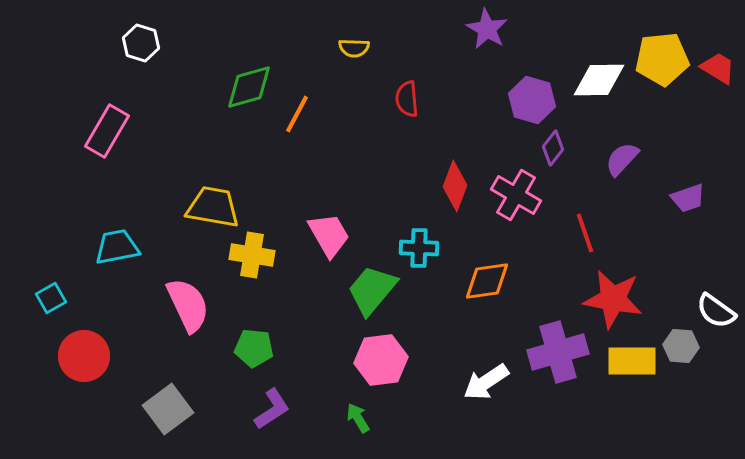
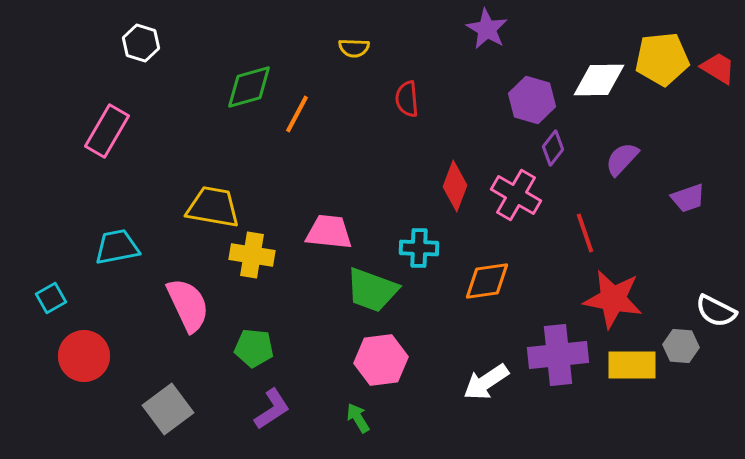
pink trapezoid: moved 3 px up; rotated 54 degrees counterclockwise
green trapezoid: rotated 110 degrees counterclockwise
white semicircle: rotated 9 degrees counterclockwise
purple cross: moved 3 px down; rotated 10 degrees clockwise
yellow rectangle: moved 4 px down
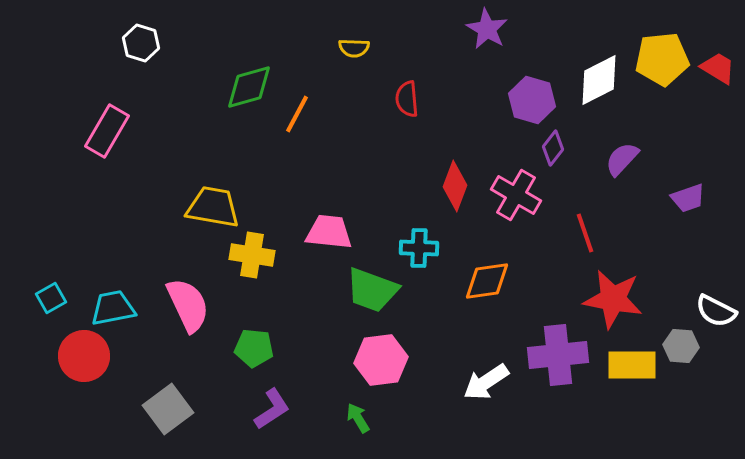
white diamond: rotated 26 degrees counterclockwise
cyan trapezoid: moved 4 px left, 61 px down
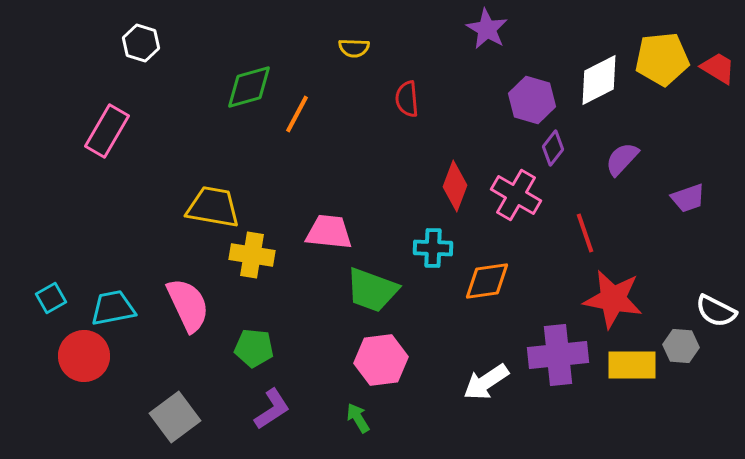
cyan cross: moved 14 px right
gray square: moved 7 px right, 8 px down
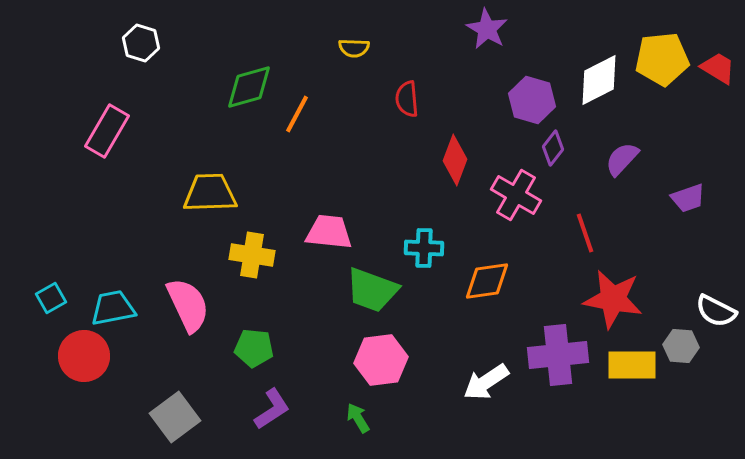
red diamond: moved 26 px up
yellow trapezoid: moved 3 px left, 14 px up; rotated 12 degrees counterclockwise
cyan cross: moved 9 px left
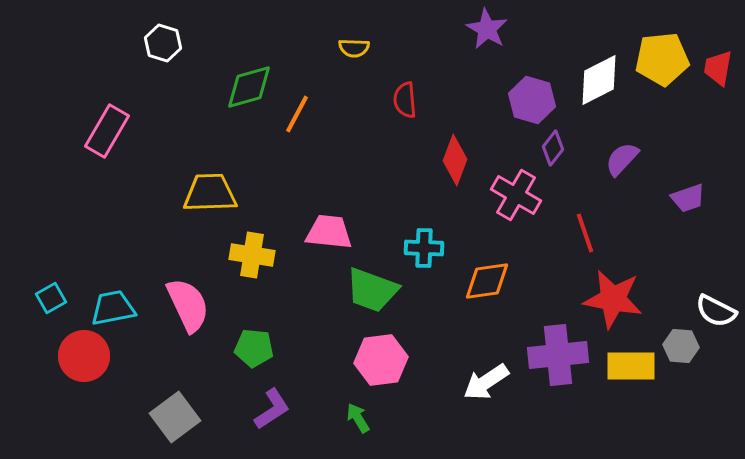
white hexagon: moved 22 px right
red trapezoid: rotated 111 degrees counterclockwise
red semicircle: moved 2 px left, 1 px down
yellow rectangle: moved 1 px left, 1 px down
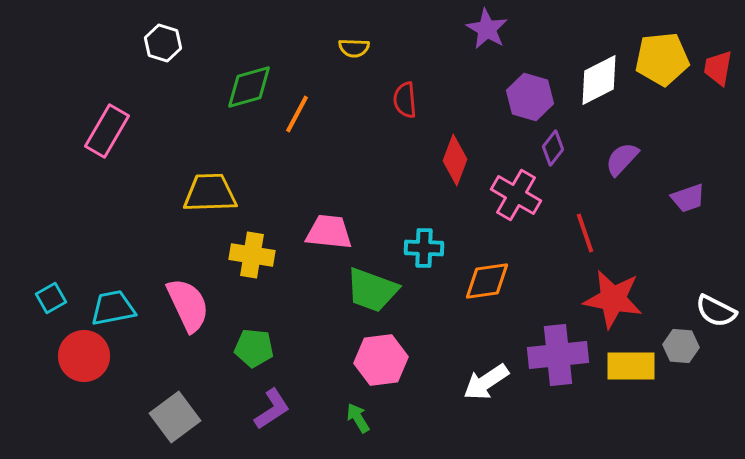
purple hexagon: moved 2 px left, 3 px up
